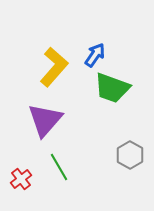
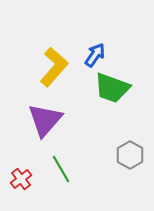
green line: moved 2 px right, 2 px down
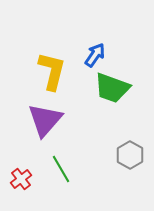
yellow L-shape: moved 2 px left, 4 px down; rotated 27 degrees counterclockwise
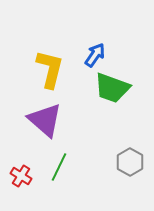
yellow L-shape: moved 2 px left, 2 px up
purple triangle: rotated 30 degrees counterclockwise
gray hexagon: moved 7 px down
green line: moved 2 px left, 2 px up; rotated 56 degrees clockwise
red cross: moved 3 px up; rotated 20 degrees counterclockwise
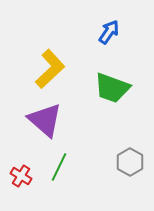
blue arrow: moved 14 px right, 23 px up
yellow L-shape: rotated 33 degrees clockwise
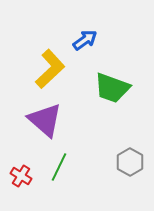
blue arrow: moved 24 px left, 8 px down; rotated 20 degrees clockwise
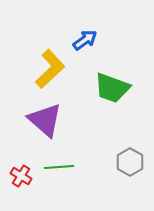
green line: rotated 60 degrees clockwise
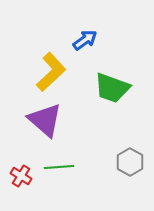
yellow L-shape: moved 1 px right, 3 px down
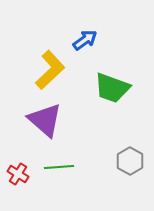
yellow L-shape: moved 1 px left, 2 px up
gray hexagon: moved 1 px up
red cross: moved 3 px left, 2 px up
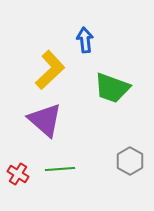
blue arrow: rotated 60 degrees counterclockwise
green line: moved 1 px right, 2 px down
